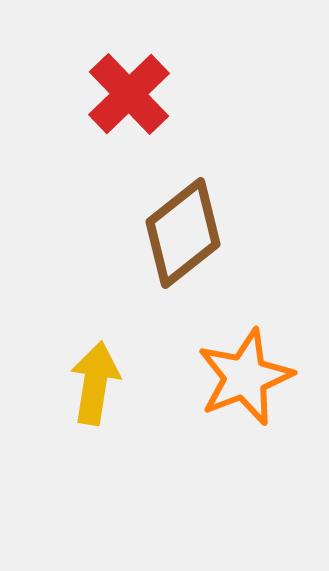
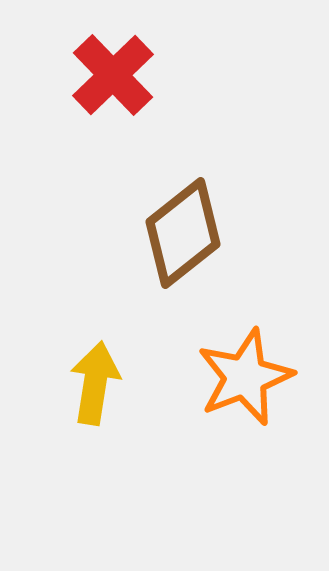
red cross: moved 16 px left, 19 px up
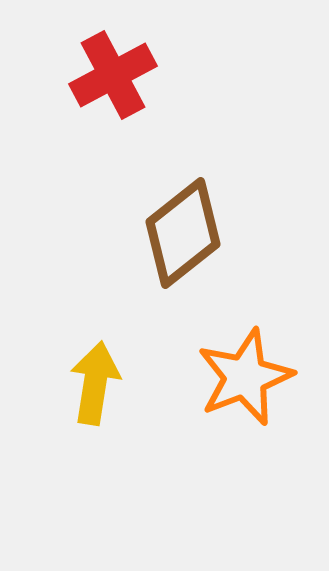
red cross: rotated 16 degrees clockwise
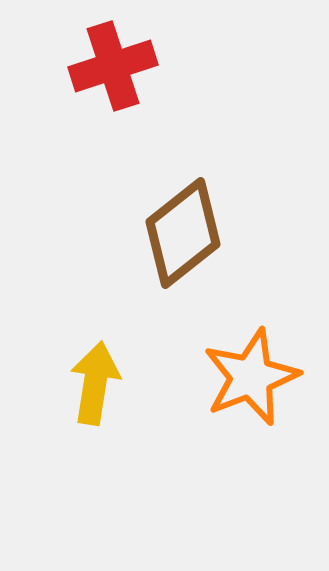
red cross: moved 9 px up; rotated 10 degrees clockwise
orange star: moved 6 px right
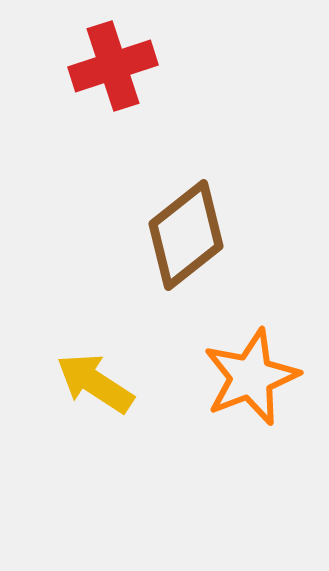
brown diamond: moved 3 px right, 2 px down
yellow arrow: rotated 66 degrees counterclockwise
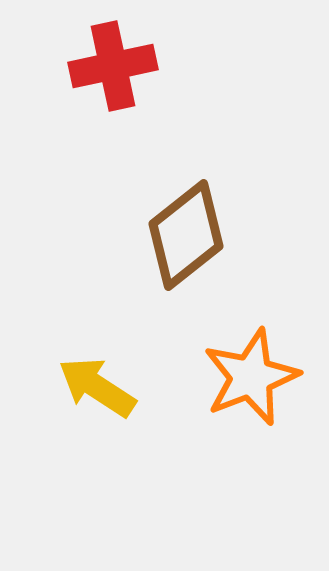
red cross: rotated 6 degrees clockwise
yellow arrow: moved 2 px right, 4 px down
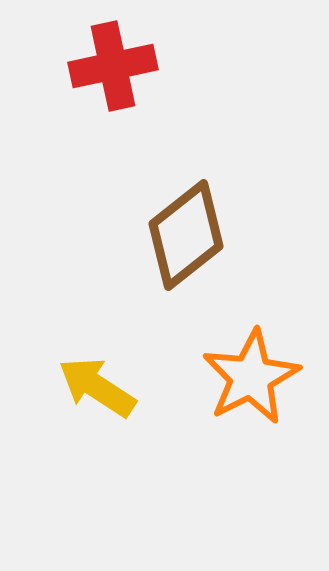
orange star: rotated 6 degrees counterclockwise
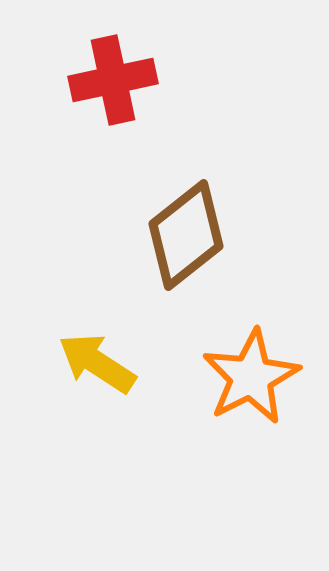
red cross: moved 14 px down
yellow arrow: moved 24 px up
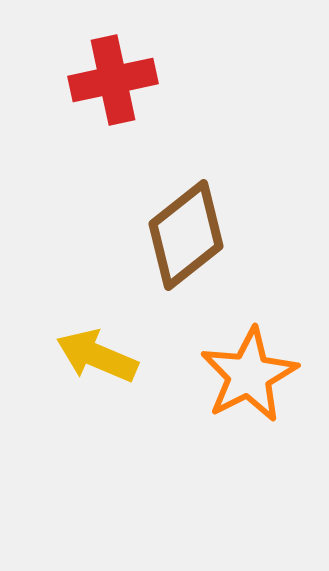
yellow arrow: moved 7 px up; rotated 10 degrees counterclockwise
orange star: moved 2 px left, 2 px up
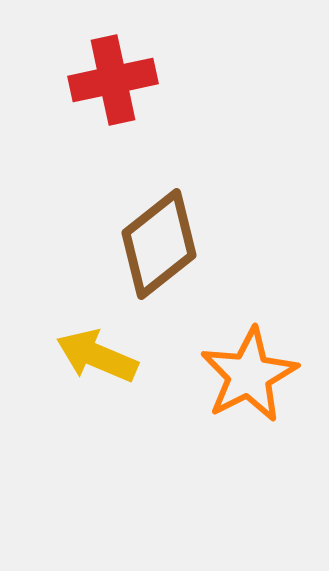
brown diamond: moved 27 px left, 9 px down
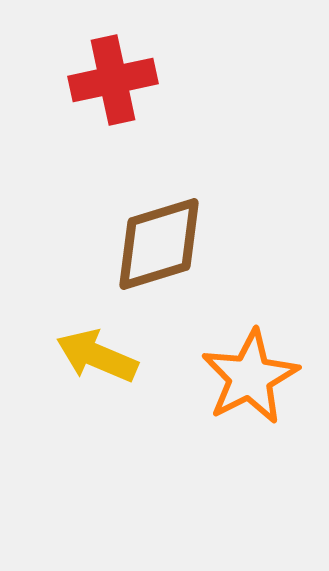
brown diamond: rotated 21 degrees clockwise
orange star: moved 1 px right, 2 px down
